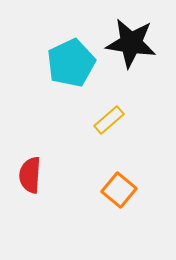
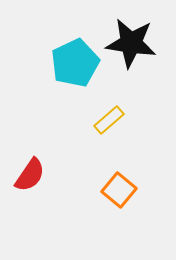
cyan pentagon: moved 4 px right
red semicircle: rotated 150 degrees counterclockwise
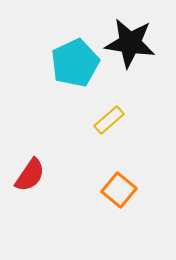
black star: moved 1 px left
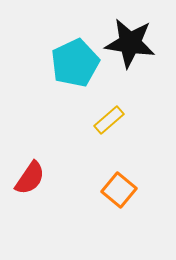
red semicircle: moved 3 px down
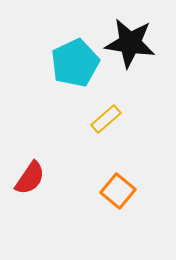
yellow rectangle: moved 3 px left, 1 px up
orange square: moved 1 px left, 1 px down
